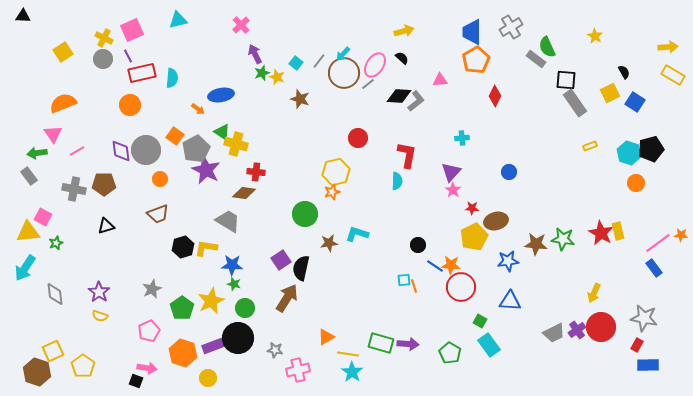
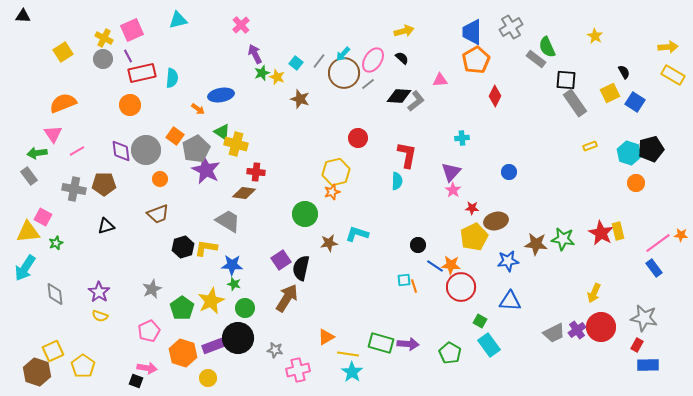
pink ellipse at (375, 65): moved 2 px left, 5 px up
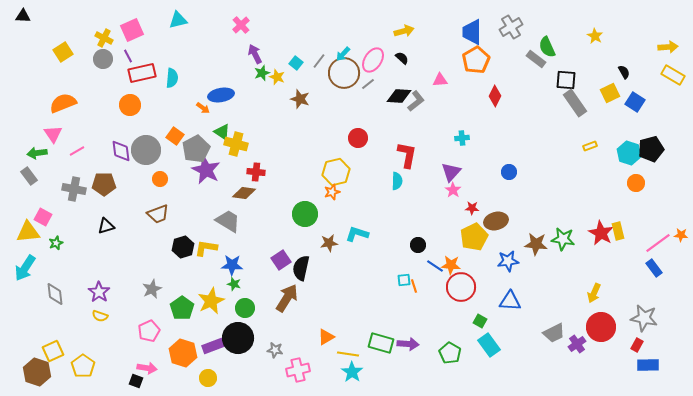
orange arrow at (198, 109): moved 5 px right, 1 px up
purple cross at (577, 330): moved 14 px down
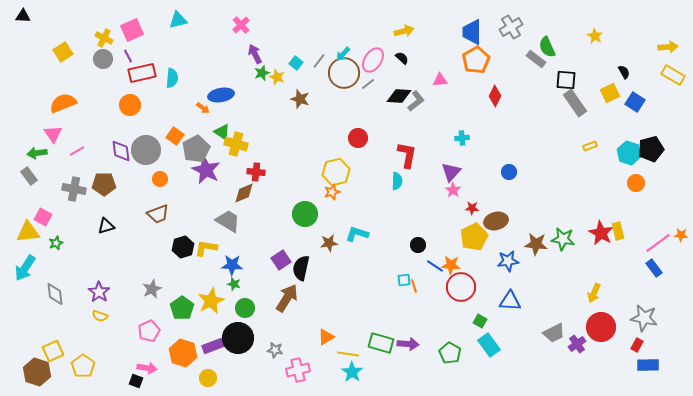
brown diamond at (244, 193): rotated 30 degrees counterclockwise
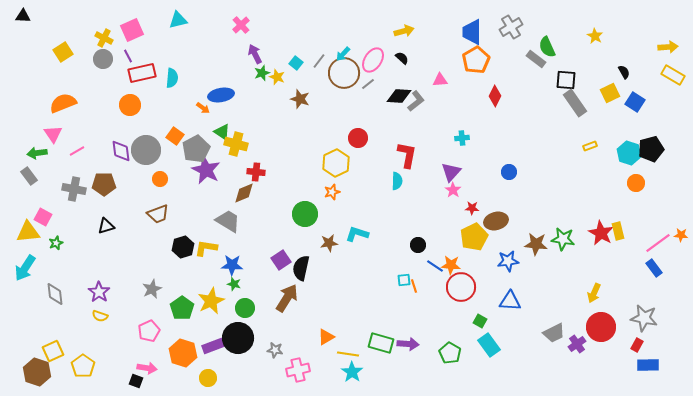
yellow hexagon at (336, 172): moved 9 px up; rotated 12 degrees counterclockwise
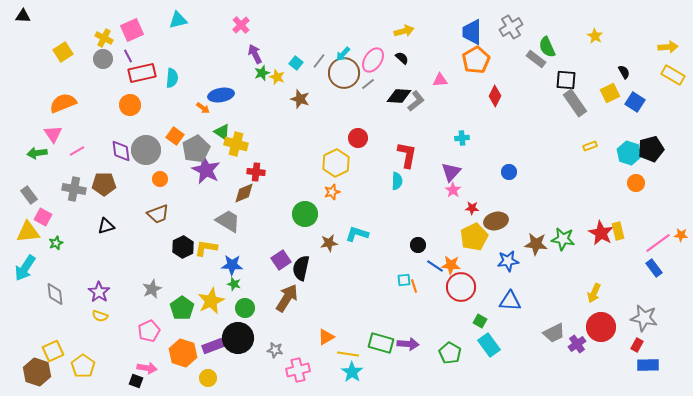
gray rectangle at (29, 176): moved 19 px down
black hexagon at (183, 247): rotated 10 degrees counterclockwise
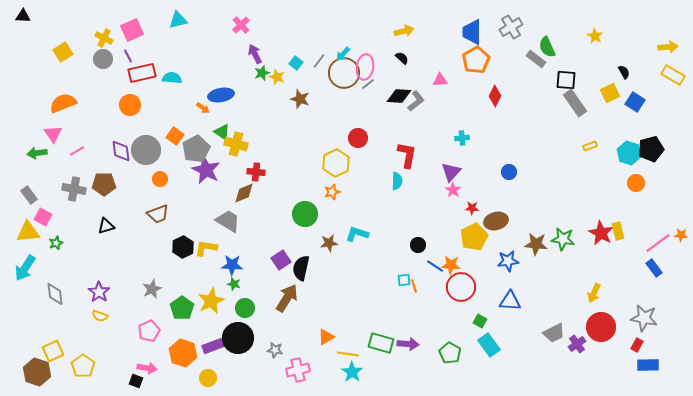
pink ellipse at (373, 60): moved 8 px left, 7 px down; rotated 25 degrees counterclockwise
cyan semicircle at (172, 78): rotated 90 degrees counterclockwise
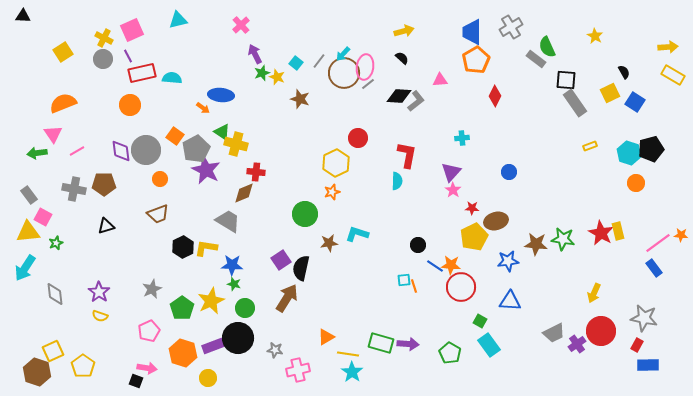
blue ellipse at (221, 95): rotated 15 degrees clockwise
red circle at (601, 327): moved 4 px down
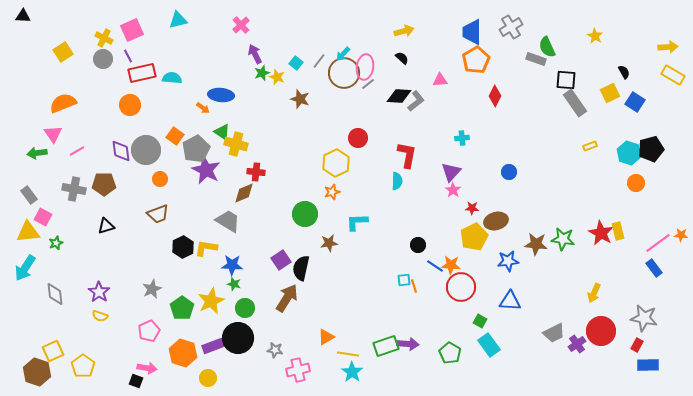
gray rectangle at (536, 59): rotated 18 degrees counterclockwise
cyan L-shape at (357, 234): moved 12 px up; rotated 20 degrees counterclockwise
green rectangle at (381, 343): moved 5 px right, 3 px down; rotated 35 degrees counterclockwise
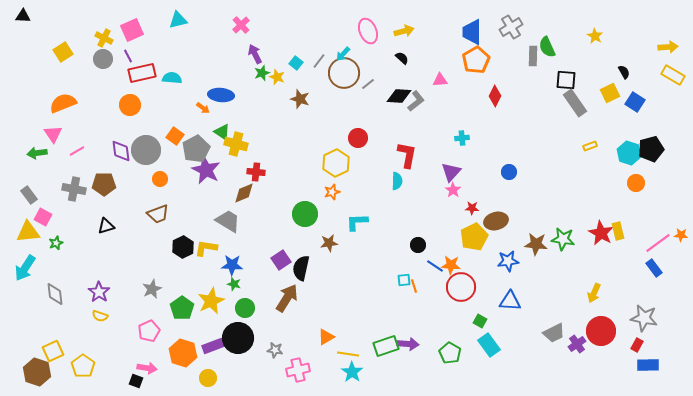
gray rectangle at (536, 59): moved 3 px left, 3 px up; rotated 72 degrees clockwise
pink ellipse at (365, 67): moved 3 px right, 36 px up; rotated 30 degrees counterclockwise
